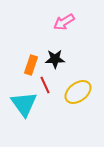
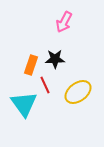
pink arrow: rotated 30 degrees counterclockwise
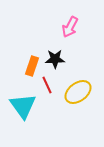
pink arrow: moved 6 px right, 5 px down
orange rectangle: moved 1 px right, 1 px down
red line: moved 2 px right
cyan triangle: moved 1 px left, 2 px down
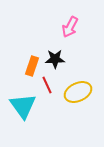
yellow ellipse: rotated 12 degrees clockwise
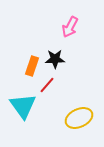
red line: rotated 66 degrees clockwise
yellow ellipse: moved 1 px right, 26 px down
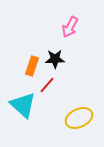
cyan triangle: moved 1 px up; rotated 12 degrees counterclockwise
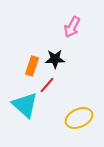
pink arrow: moved 2 px right
cyan triangle: moved 2 px right
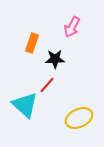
orange rectangle: moved 23 px up
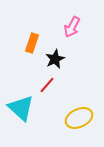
black star: rotated 24 degrees counterclockwise
cyan triangle: moved 4 px left, 3 px down
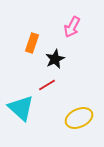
red line: rotated 18 degrees clockwise
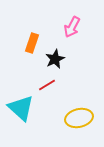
yellow ellipse: rotated 12 degrees clockwise
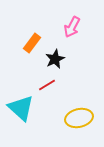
orange rectangle: rotated 18 degrees clockwise
